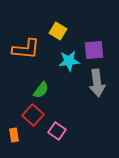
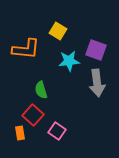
purple square: moved 2 px right; rotated 25 degrees clockwise
green semicircle: rotated 126 degrees clockwise
orange rectangle: moved 6 px right, 2 px up
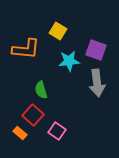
orange rectangle: rotated 40 degrees counterclockwise
